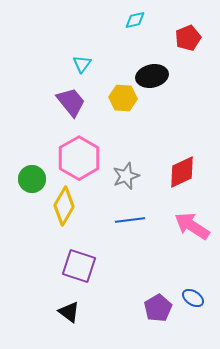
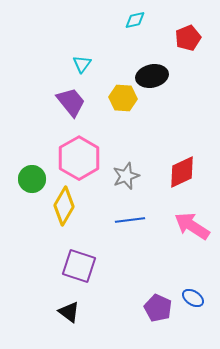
purple pentagon: rotated 16 degrees counterclockwise
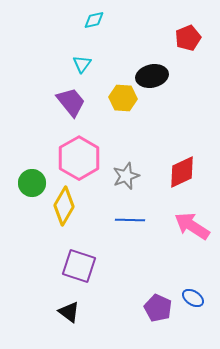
cyan diamond: moved 41 px left
green circle: moved 4 px down
blue line: rotated 8 degrees clockwise
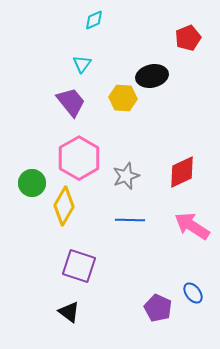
cyan diamond: rotated 10 degrees counterclockwise
blue ellipse: moved 5 px up; rotated 20 degrees clockwise
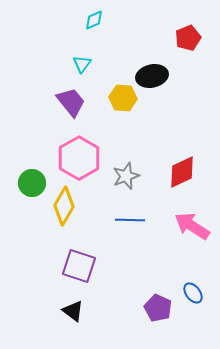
black triangle: moved 4 px right, 1 px up
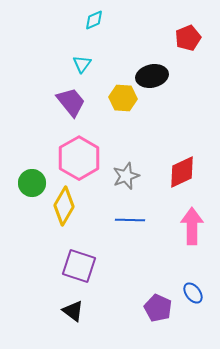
pink arrow: rotated 57 degrees clockwise
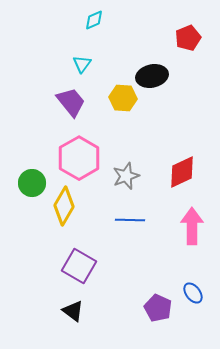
purple square: rotated 12 degrees clockwise
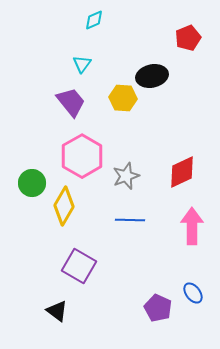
pink hexagon: moved 3 px right, 2 px up
black triangle: moved 16 px left
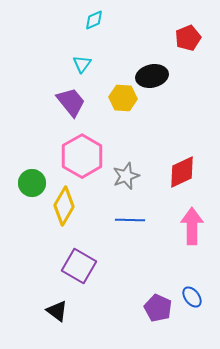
blue ellipse: moved 1 px left, 4 px down
